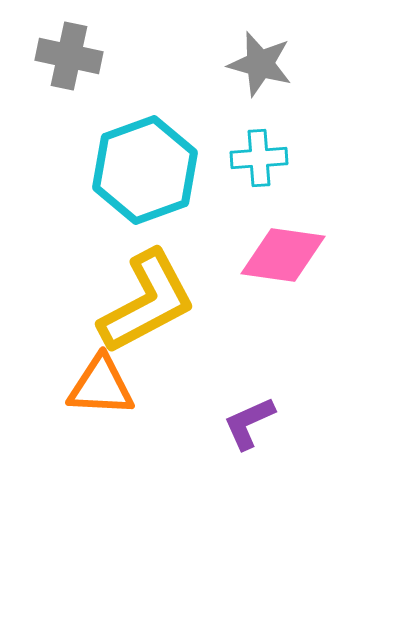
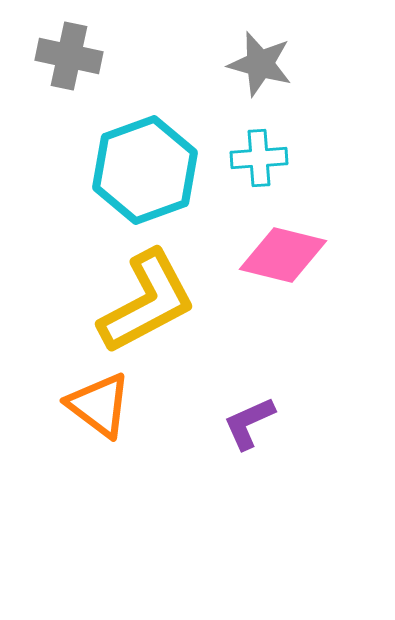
pink diamond: rotated 6 degrees clockwise
orange triangle: moved 2 px left, 19 px down; rotated 34 degrees clockwise
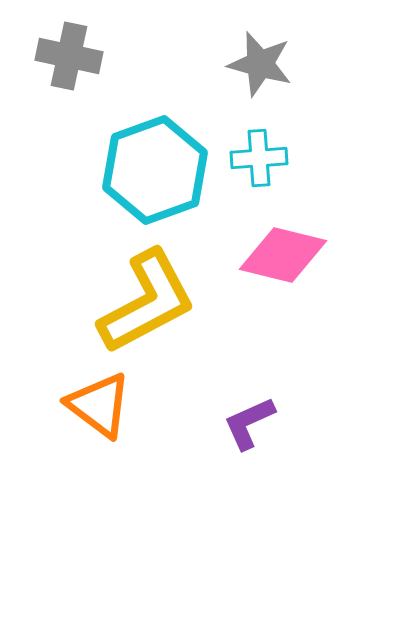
cyan hexagon: moved 10 px right
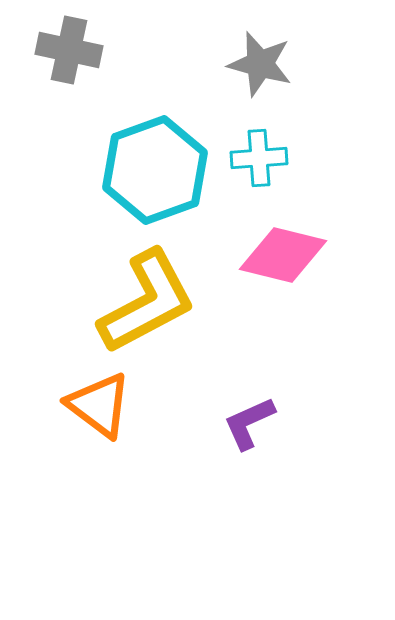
gray cross: moved 6 px up
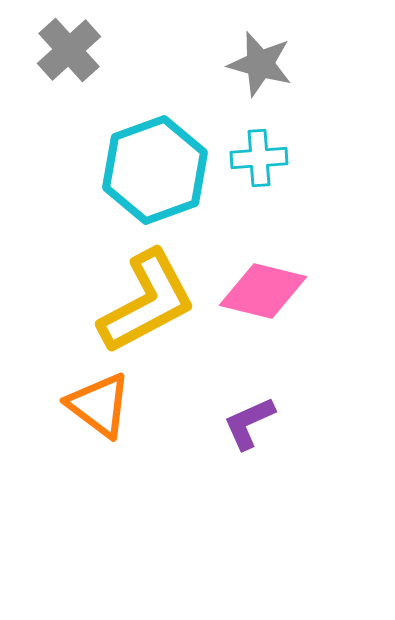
gray cross: rotated 36 degrees clockwise
pink diamond: moved 20 px left, 36 px down
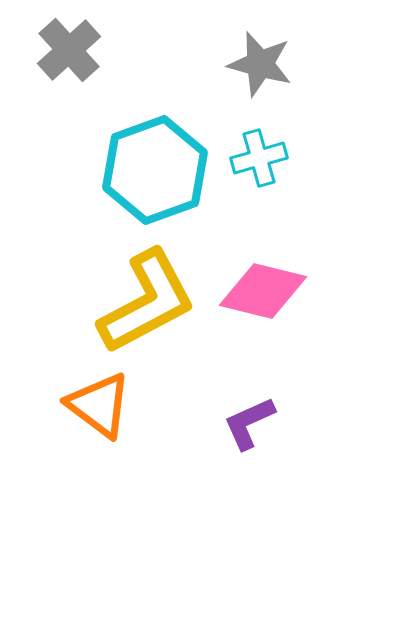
cyan cross: rotated 12 degrees counterclockwise
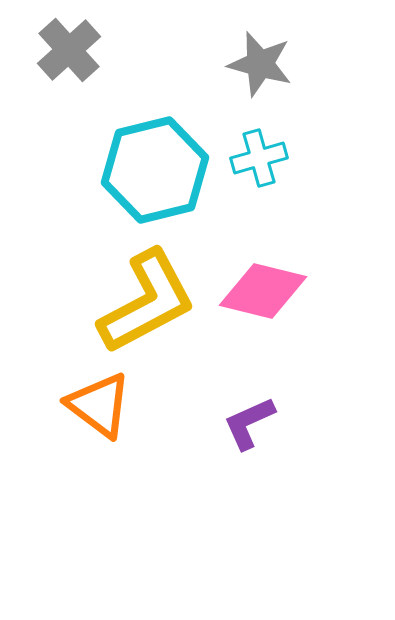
cyan hexagon: rotated 6 degrees clockwise
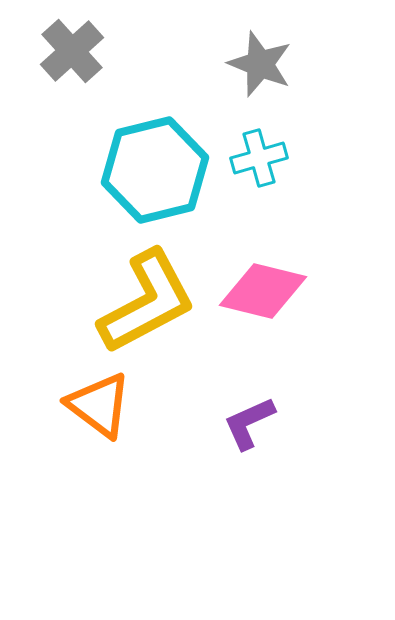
gray cross: moved 3 px right, 1 px down
gray star: rotated 6 degrees clockwise
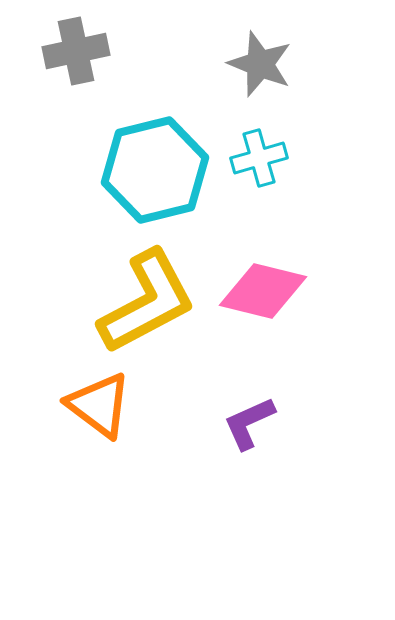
gray cross: moved 4 px right; rotated 30 degrees clockwise
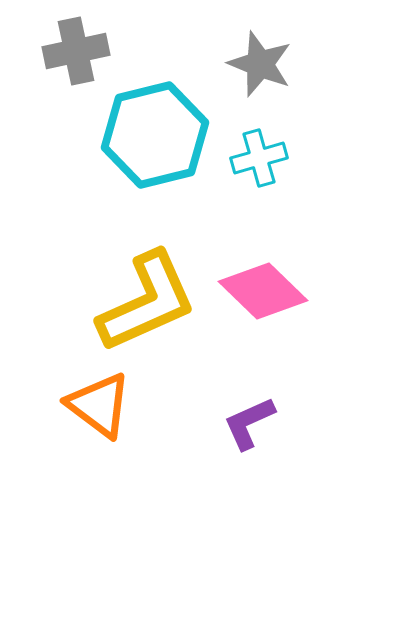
cyan hexagon: moved 35 px up
pink diamond: rotated 30 degrees clockwise
yellow L-shape: rotated 4 degrees clockwise
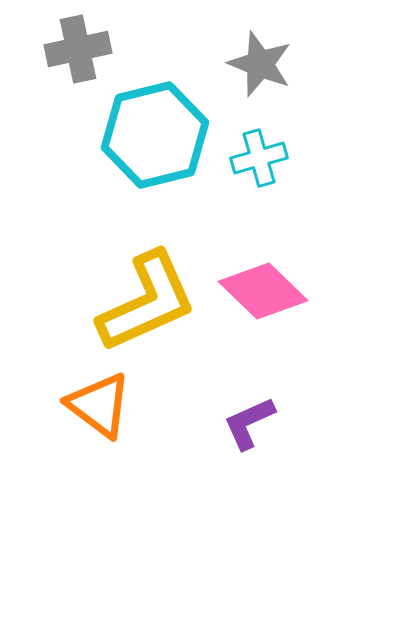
gray cross: moved 2 px right, 2 px up
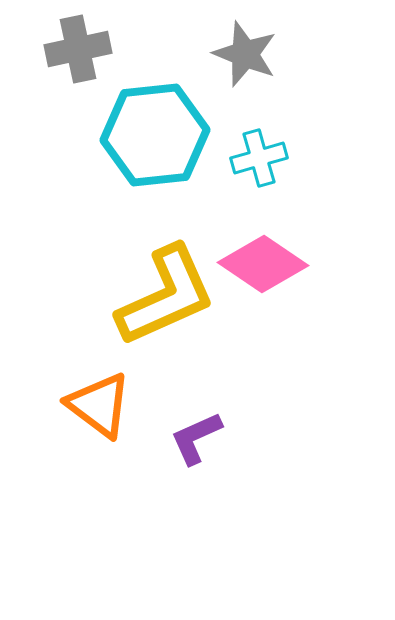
gray star: moved 15 px left, 10 px up
cyan hexagon: rotated 8 degrees clockwise
pink diamond: moved 27 px up; rotated 10 degrees counterclockwise
yellow L-shape: moved 19 px right, 6 px up
purple L-shape: moved 53 px left, 15 px down
